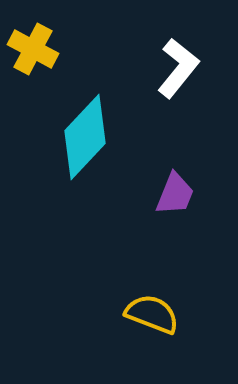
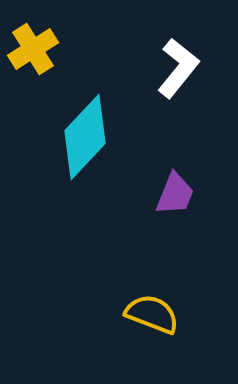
yellow cross: rotated 30 degrees clockwise
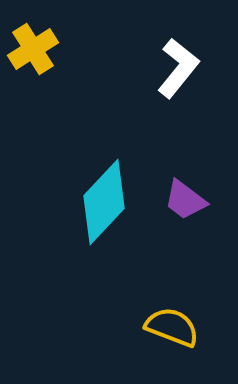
cyan diamond: moved 19 px right, 65 px down
purple trapezoid: moved 10 px right, 6 px down; rotated 105 degrees clockwise
yellow semicircle: moved 20 px right, 13 px down
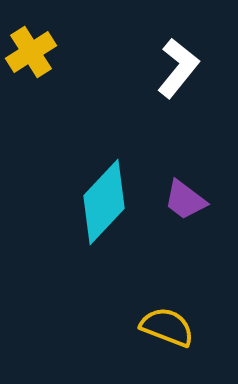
yellow cross: moved 2 px left, 3 px down
yellow semicircle: moved 5 px left
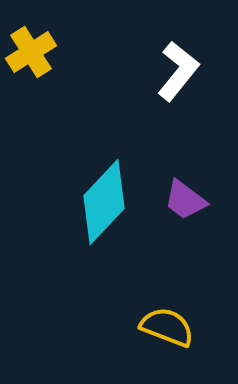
white L-shape: moved 3 px down
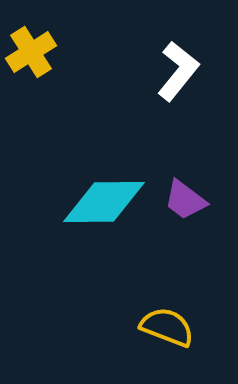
cyan diamond: rotated 46 degrees clockwise
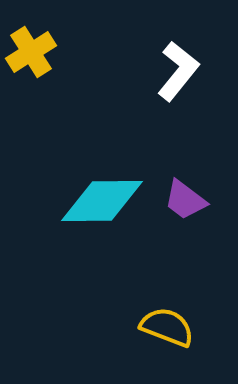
cyan diamond: moved 2 px left, 1 px up
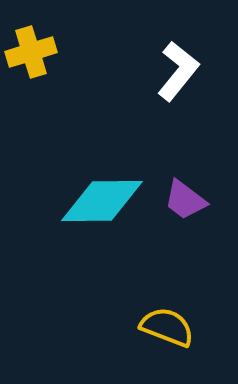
yellow cross: rotated 15 degrees clockwise
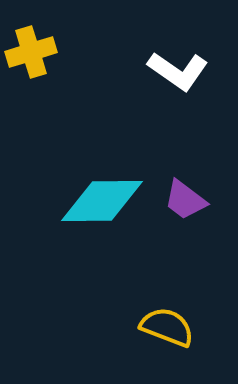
white L-shape: rotated 86 degrees clockwise
